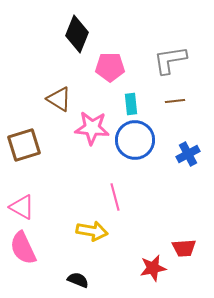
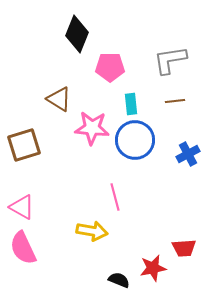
black semicircle: moved 41 px right
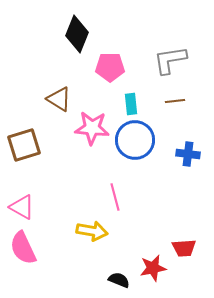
blue cross: rotated 35 degrees clockwise
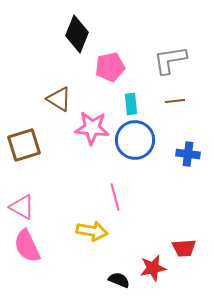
pink pentagon: rotated 12 degrees counterclockwise
pink semicircle: moved 4 px right, 2 px up
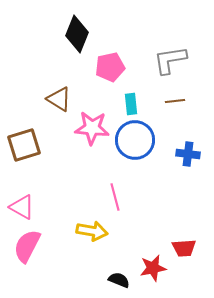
pink semicircle: rotated 52 degrees clockwise
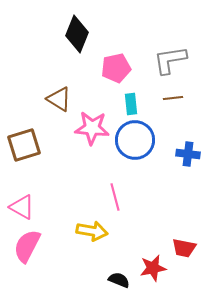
pink pentagon: moved 6 px right, 1 px down
brown line: moved 2 px left, 3 px up
red trapezoid: rotated 15 degrees clockwise
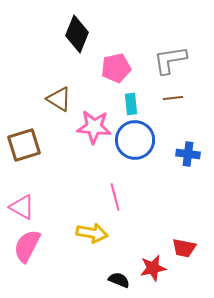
pink star: moved 2 px right, 1 px up
yellow arrow: moved 2 px down
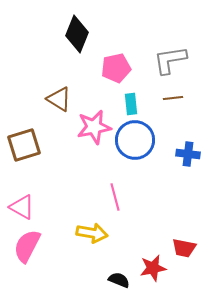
pink star: rotated 16 degrees counterclockwise
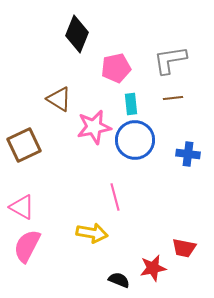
brown square: rotated 8 degrees counterclockwise
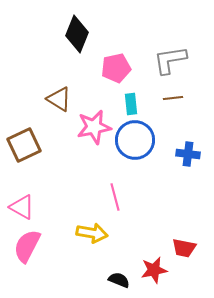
red star: moved 1 px right, 2 px down
